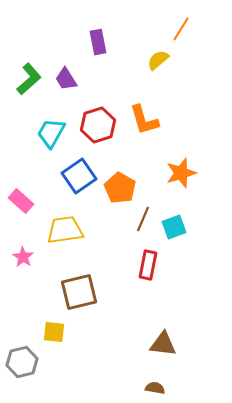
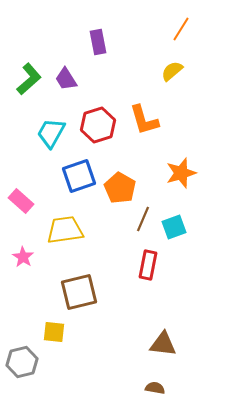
yellow semicircle: moved 14 px right, 11 px down
blue square: rotated 16 degrees clockwise
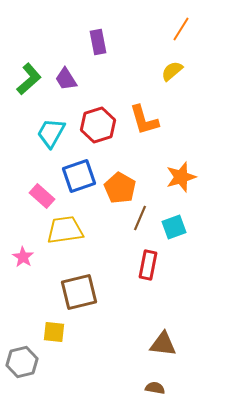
orange star: moved 4 px down
pink rectangle: moved 21 px right, 5 px up
brown line: moved 3 px left, 1 px up
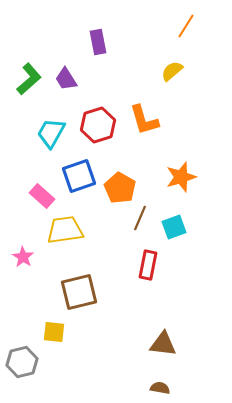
orange line: moved 5 px right, 3 px up
brown semicircle: moved 5 px right
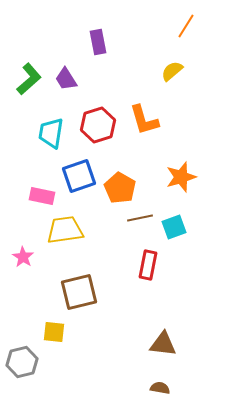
cyan trapezoid: rotated 20 degrees counterclockwise
pink rectangle: rotated 30 degrees counterclockwise
brown line: rotated 55 degrees clockwise
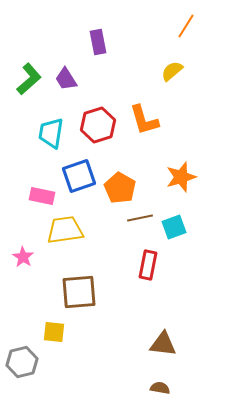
brown square: rotated 9 degrees clockwise
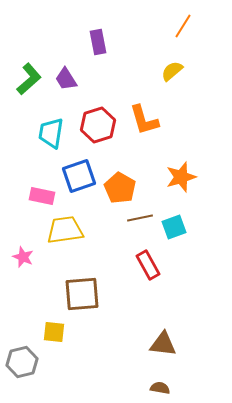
orange line: moved 3 px left
pink star: rotated 10 degrees counterclockwise
red rectangle: rotated 40 degrees counterclockwise
brown square: moved 3 px right, 2 px down
